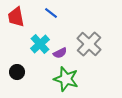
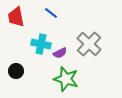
cyan cross: moved 1 px right; rotated 36 degrees counterclockwise
black circle: moved 1 px left, 1 px up
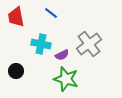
gray cross: rotated 10 degrees clockwise
purple semicircle: moved 2 px right, 2 px down
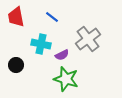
blue line: moved 1 px right, 4 px down
gray cross: moved 1 px left, 5 px up
black circle: moved 6 px up
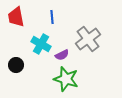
blue line: rotated 48 degrees clockwise
cyan cross: rotated 18 degrees clockwise
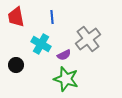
purple semicircle: moved 2 px right
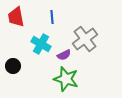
gray cross: moved 3 px left
black circle: moved 3 px left, 1 px down
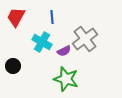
red trapezoid: rotated 40 degrees clockwise
cyan cross: moved 1 px right, 2 px up
purple semicircle: moved 4 px up
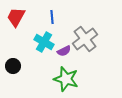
cyan cross: moved 2 px right
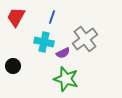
blue line: rotated 24 degrees clockwise
cyan cross: rotated 18 degrees counterclockwise
purple semicircle: moved 1 px left, 2 px down
